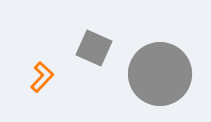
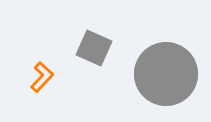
gray circle: moved 6 px right
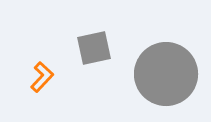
gray square: rotated 36 degrees counterclockwise
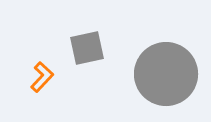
gray square: moved 7 px left
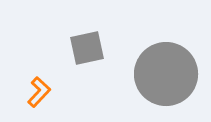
orange L-shape: moved 3 px left, 15 px down
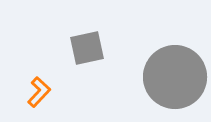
gray circle: moved 9 px right, 3 px down
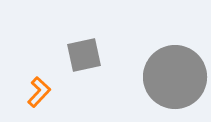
gray square: moved 3 px left, 7 px down
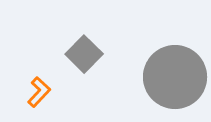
gray square: moved 1 px up; rotated 33 degrees counterclockwise
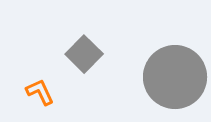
orange L-shape: moved 1 px right; rotated 68 degrees counterclockwise
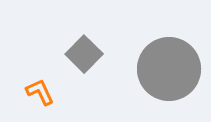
gray circle: moved 6 px left, 8 px up
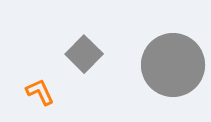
gray circle: moved 4 px right, 4 px up
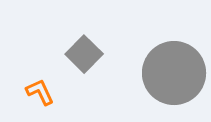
gray circle: moved 1 px right, 8 px down
